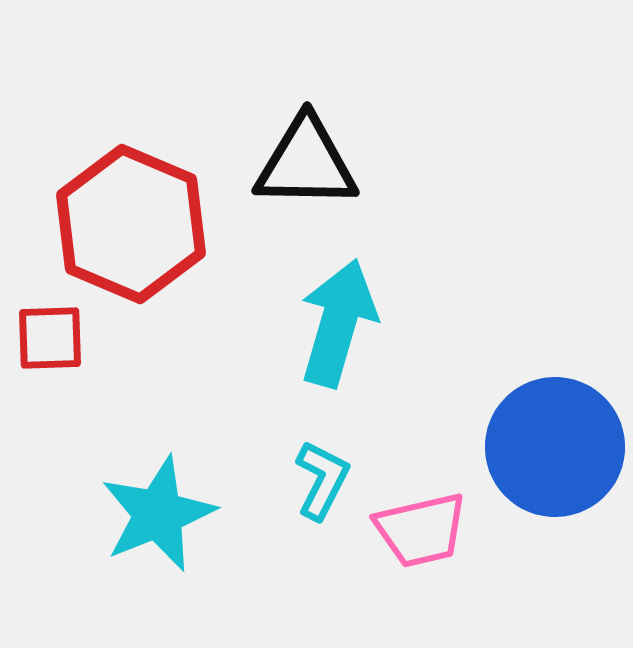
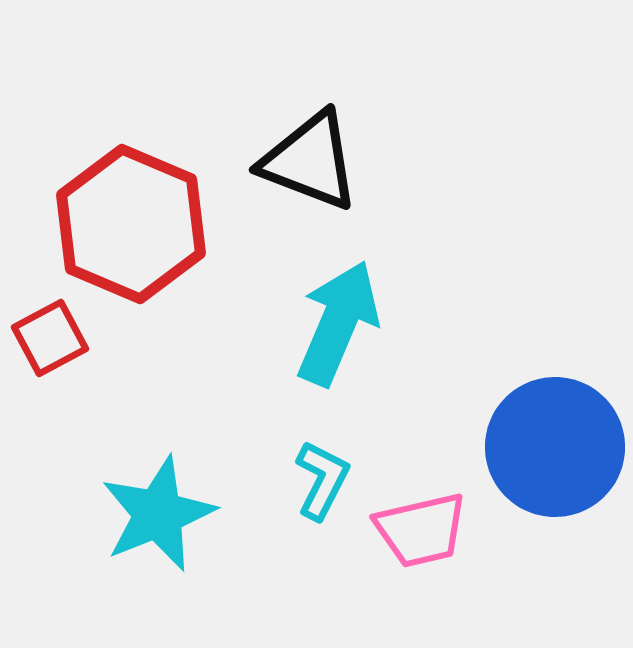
black triangle: moved 4 px right, 2 px up; rotated 20 degrees clockwise
cyan arrow: rotated 7 degrees clockwise
red square: rotated 26 degrees counterclockwise
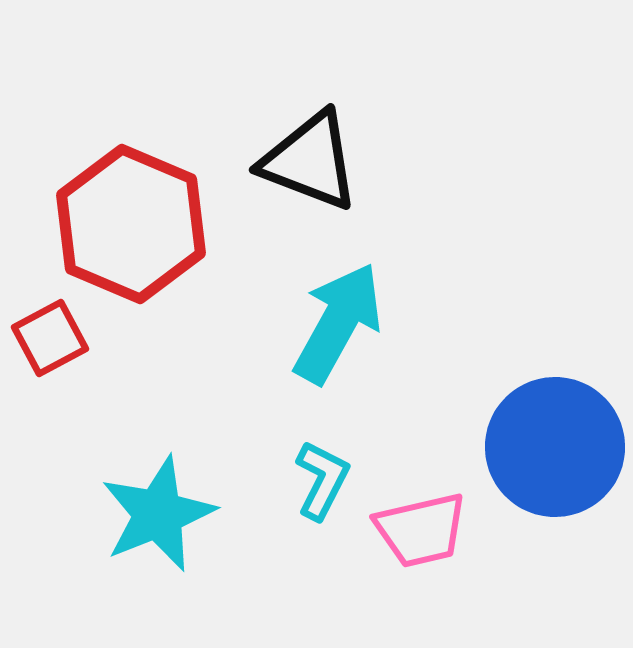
cyan arrow: rotated 6 degrees clockwise
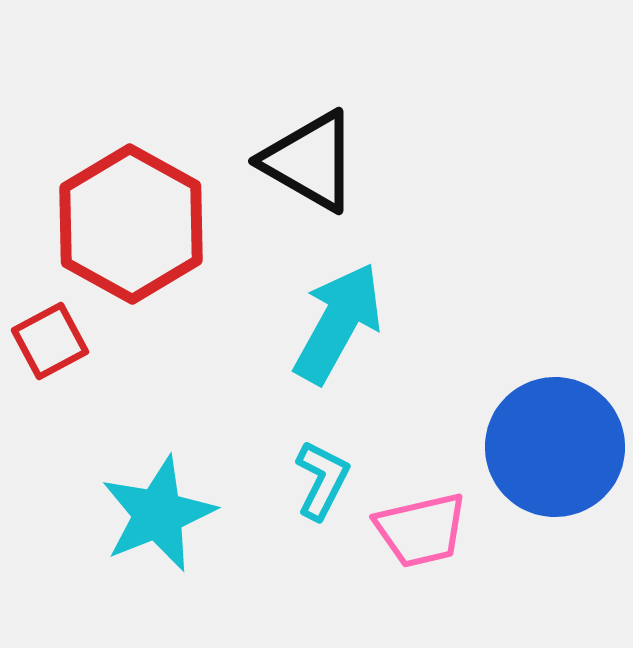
black triangle: rotated 9 degrees clockwise
red hexagon: rotated 6 degrees clockwise
red square: moved 3 px down
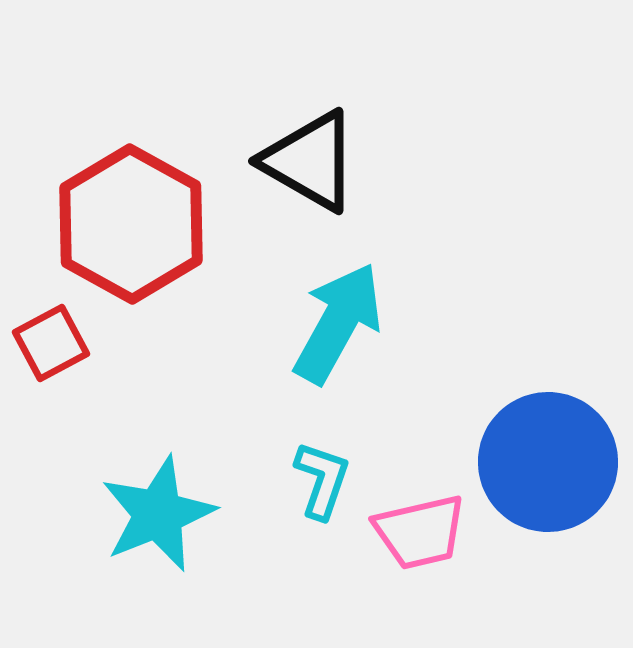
red square: moved 1 px right, 2 px down
blue circle: moved 7 px left, 15 px down
cyan L-shape: rotated 8 degrees counterclockwise
pink trapezoid: moved 1 px left, 2 px down
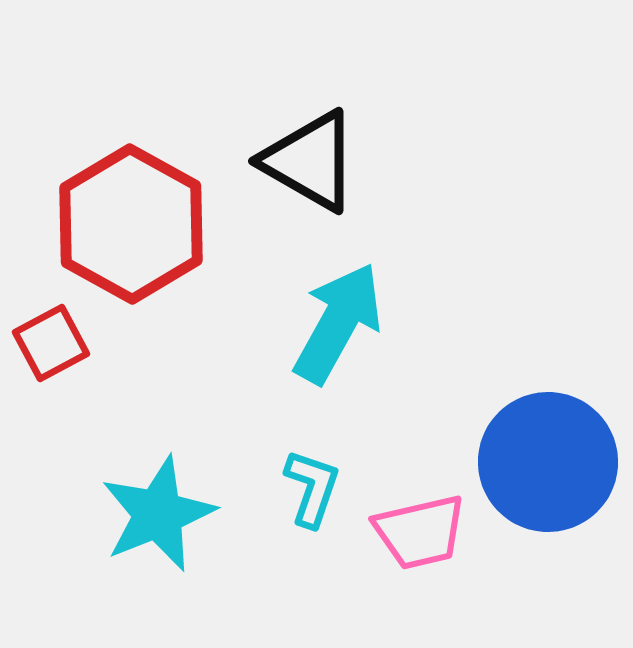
cyan L-shape: moved 10 px left, 8 px down
